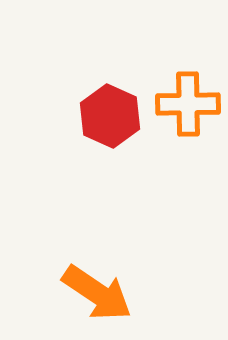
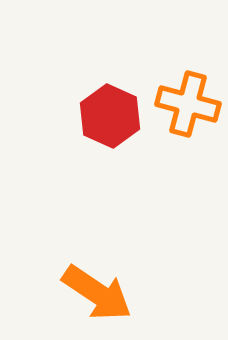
orange cross: rotated 16 degrees clockwise
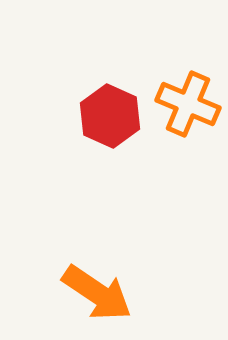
orange cross: rotated 8 degrees clockwise
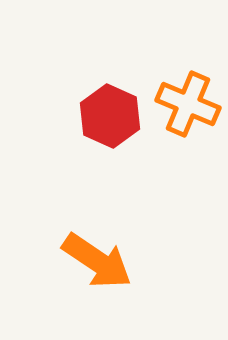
orange arrow: moved 32 px up
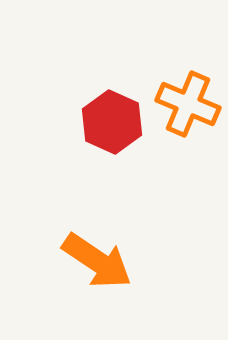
red hexagon: moved 2 px right, 6 px down
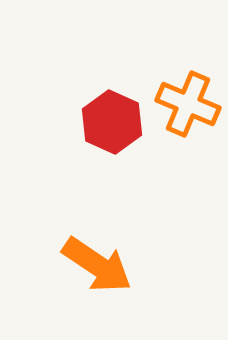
orange arrow: moved 4 px down
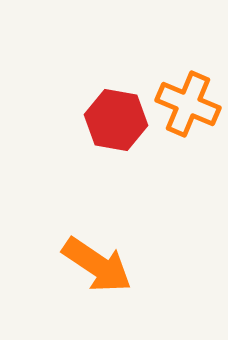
red hexagon: moved 4 px right, 2 px up; rotated 14 degrees counterclockwise
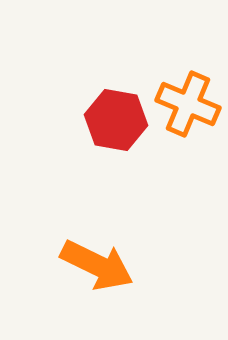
orange arrow: rotated 8 degrees counterclockwise
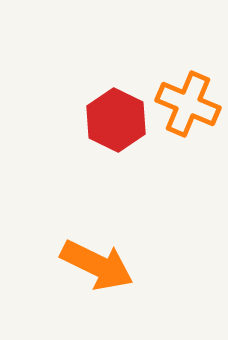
red hexagon: rotated 16 degrees clockwise
